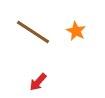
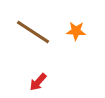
orange star: rotated 24 degrees counterclockwise
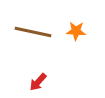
brown line: rotated 21 degrees counterclockwise
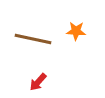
brown line: moved 7 px down
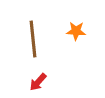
brown line: rotated 72 degrees clockwise
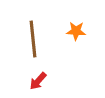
red arrow: moved 1 px up
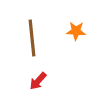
brown line: moved 1 px left, 1 px up
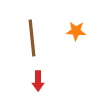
red arrow: rotated 42 degrees counterclockwise
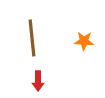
orange star: moved 8 px right, 10 px down
